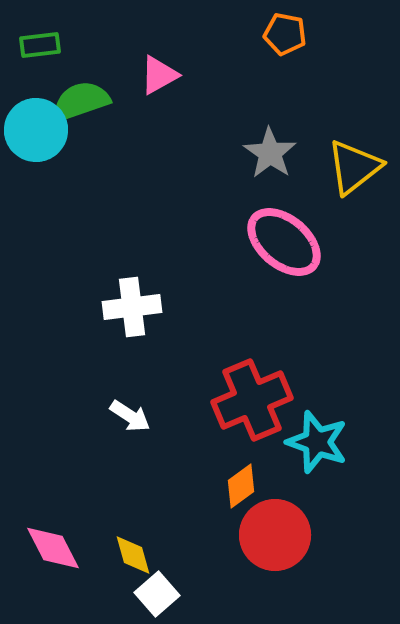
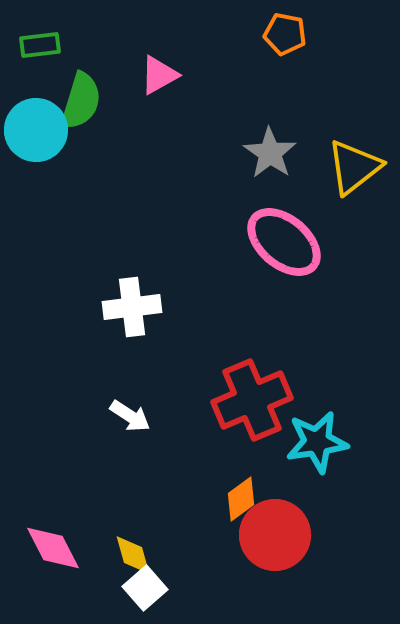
green semicircle: rotated 126 degrees clockwise
cyan star: rotated 28 degrees counterclockwise
orange diamond: moved 13 px down
white square: moved 12 px left, 6 px up
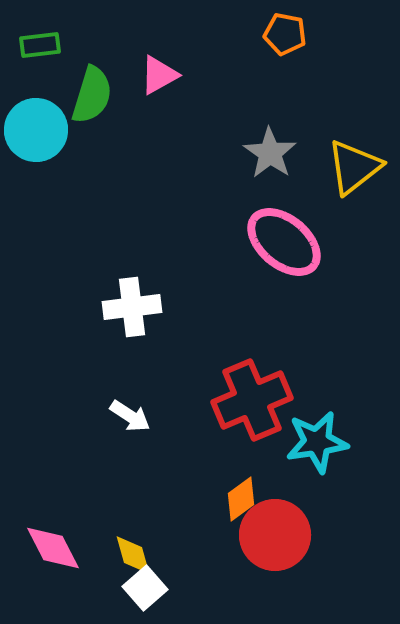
green semicircle: moved 11 px right, 6 px up
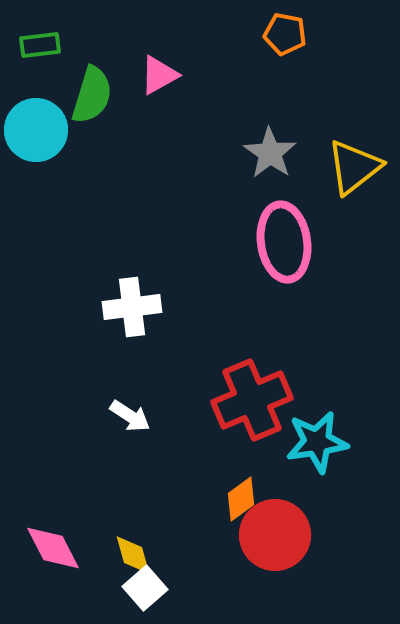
pink ellipse: rotated 42 degrees clockwise
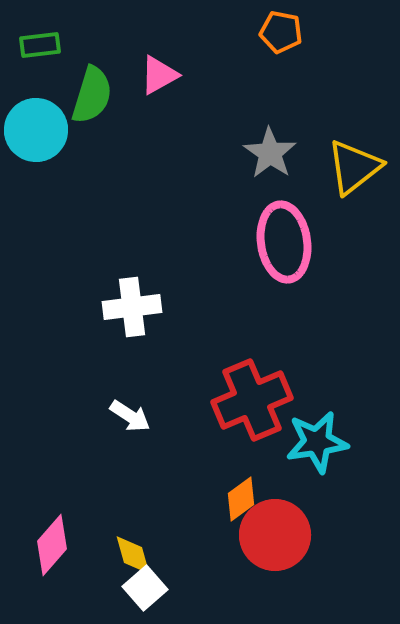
orange pentagon: moved 4 px left, 2 px up
pink diamond: moved 1 px left, 3 px up; rotated 68 degrees clockwise
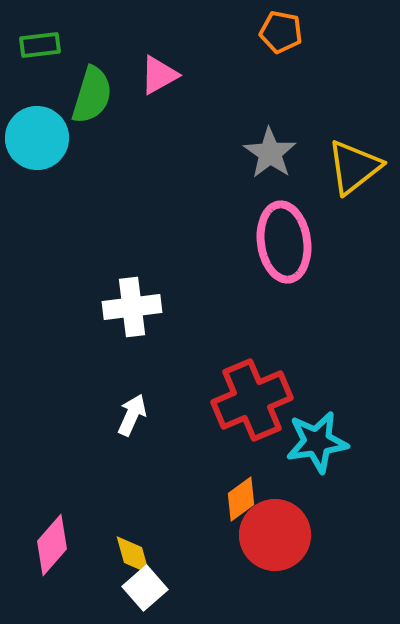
cyan circle: moved 1 px right, 8 px down
white arrow: moved 2 px right, 1 px up; rotated 99 degrees counterclockwise
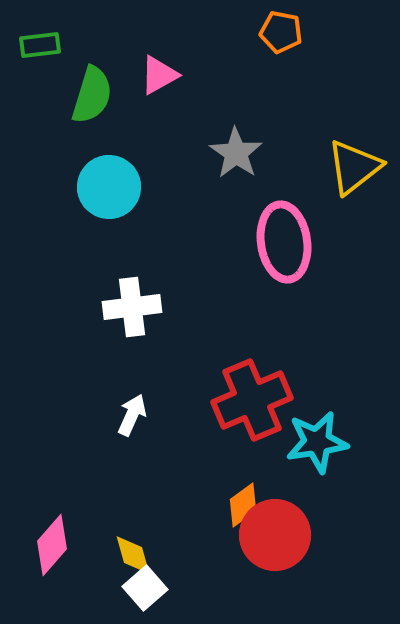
cyan circle: moved 72 px right, 49 px down
gray star: moved 34 px left
orange diamond: moved 2 px right, 6 px down
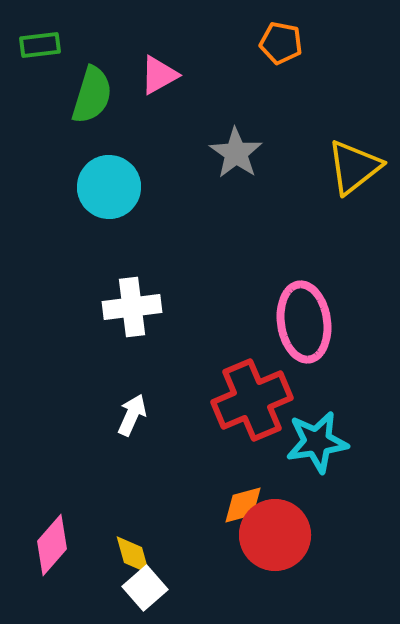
orange pentagon: moved 11 px down
pink ellipse: moved 20 px right, 80 px down
orange diamond: rotated 21 degrees clockwise
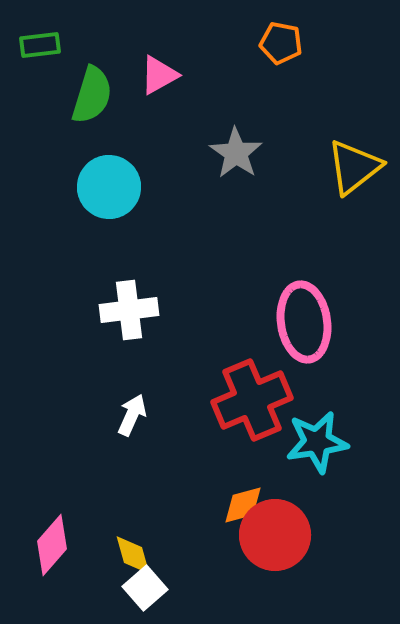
white cross: moved 3 px left, 3 px down
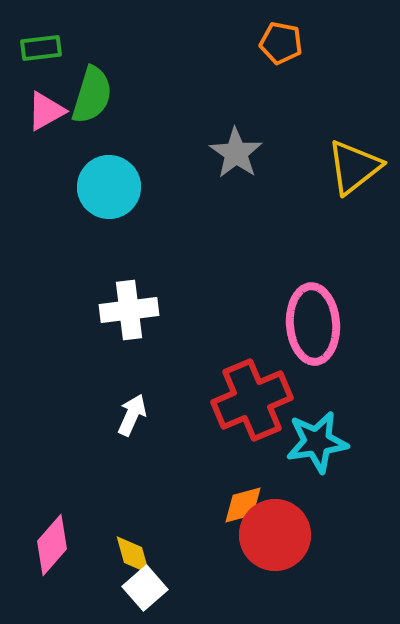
green rectangle: moved 1 px right, 3 px down
pink triangle: moved 113 px left, 36 px down
pink ellipse: moved 9 px right, 2 px down; rotated 4 degrees clockwise
